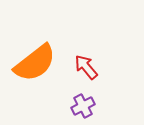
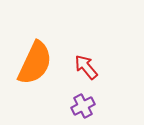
orange semicircle: rotated 27 degrees counterclockwise
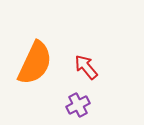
purple cross: moved 5 px left, 1 px up
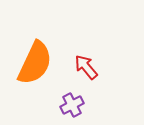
purple cross: moved 6 px left
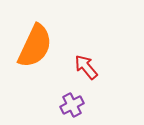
orange semicircle: moved 17 px up
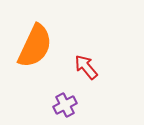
purple cross: moved 7 px left
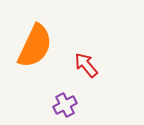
red arrow: moved 2 px up
